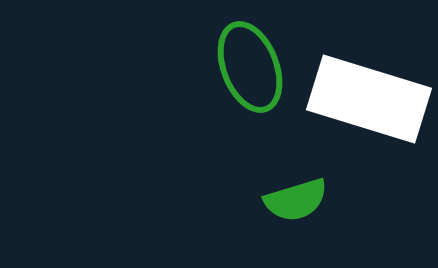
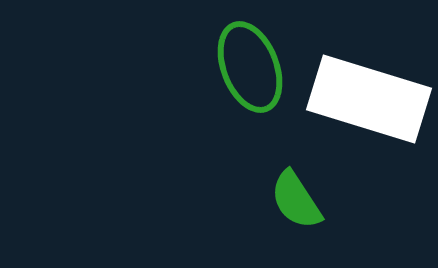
green semicircle: rotated 74 degrees clockwise
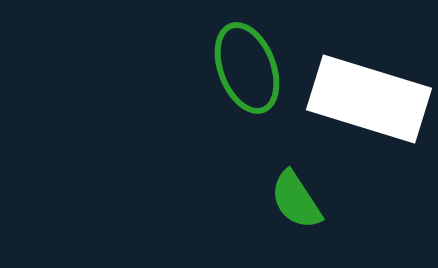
green ellipse: moved 3 px left, 1 px down
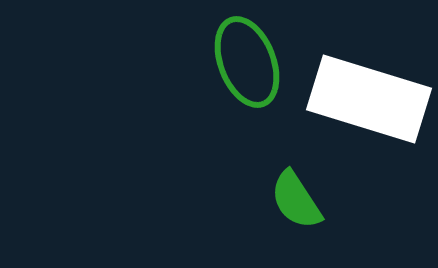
green ellipse: moved 6 px up
